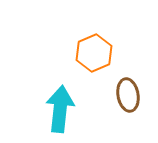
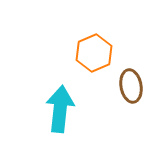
brown ellipse: moved 3 px right, 9 px up
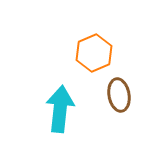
brown ellipse: moved 12 px left, 9 px down
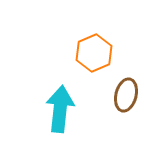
brown ellipse: moved 7 px right; rotated 24 degrees clockwise
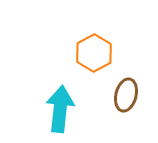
orange hexagon: rotated 6 degrees counterclockwise
